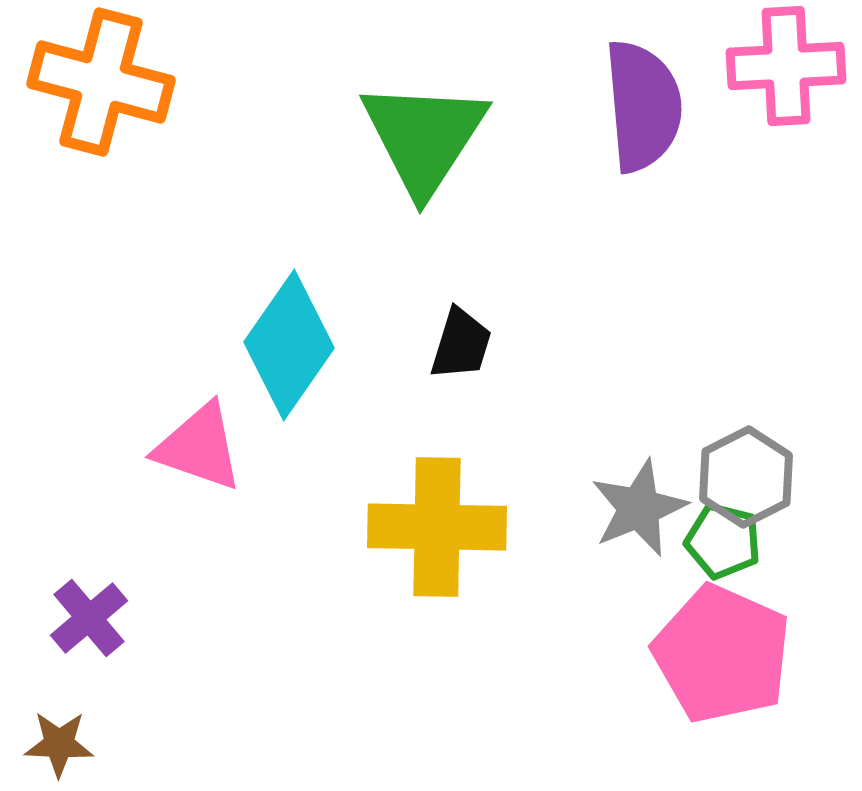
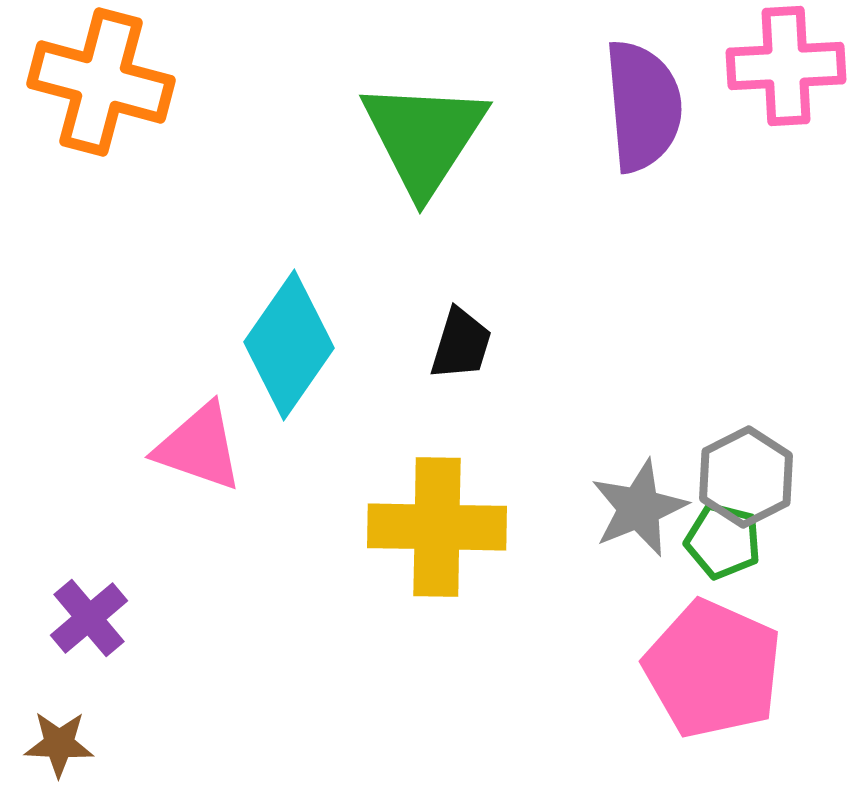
pink pentagon: moved 9 px left, 15 px down
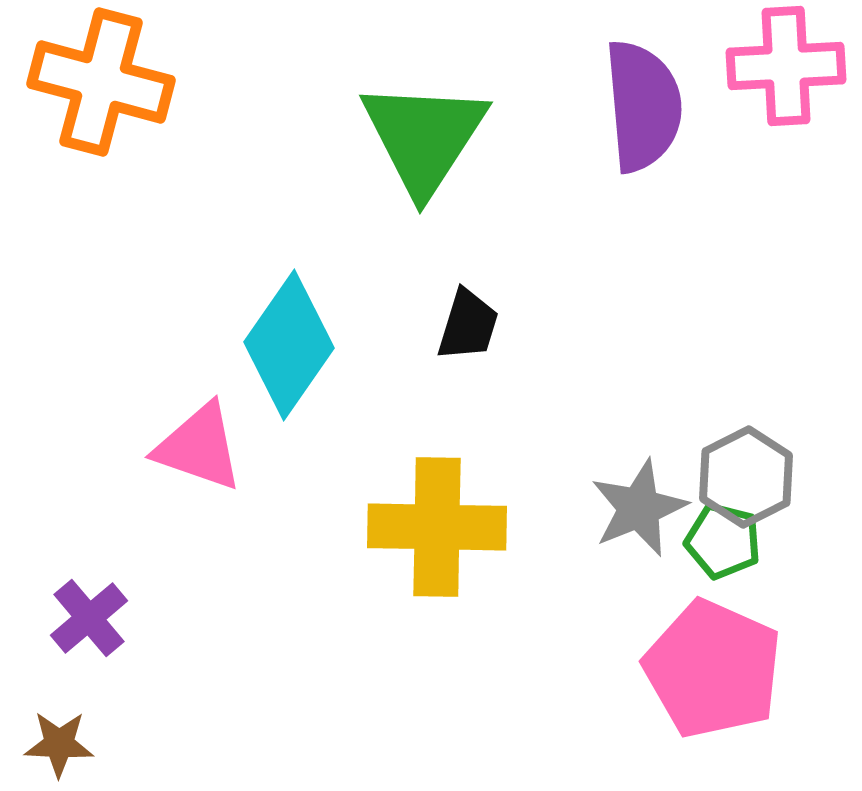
black trapezoid: moved 7 px right, 19 px up
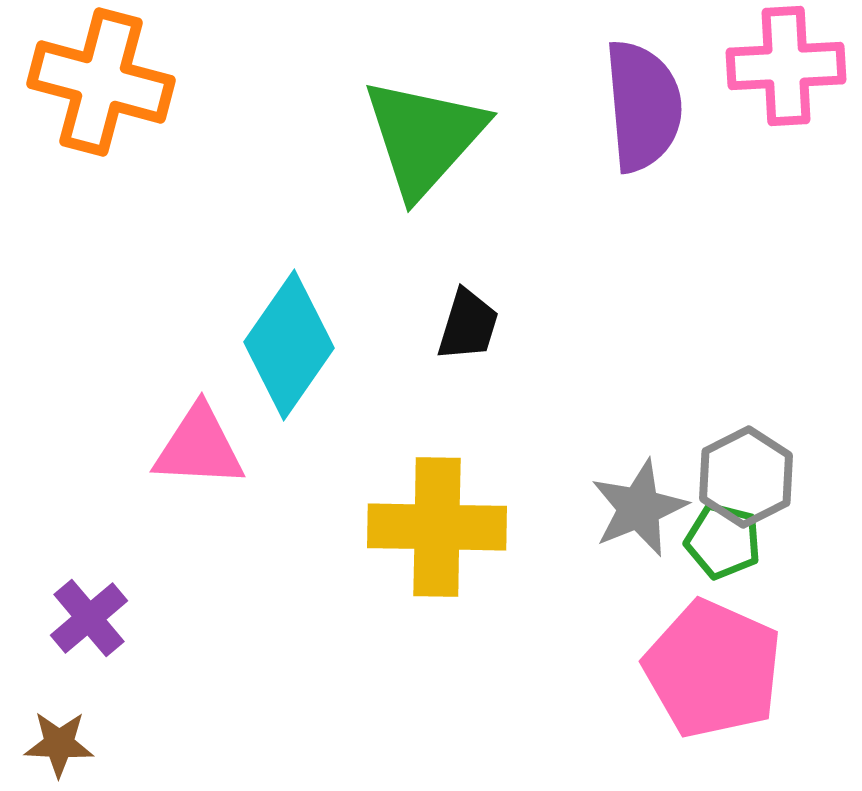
green triangle: rotated 9 degrees clockwise
pink triangle: rotated 16 degrees counterclockwise
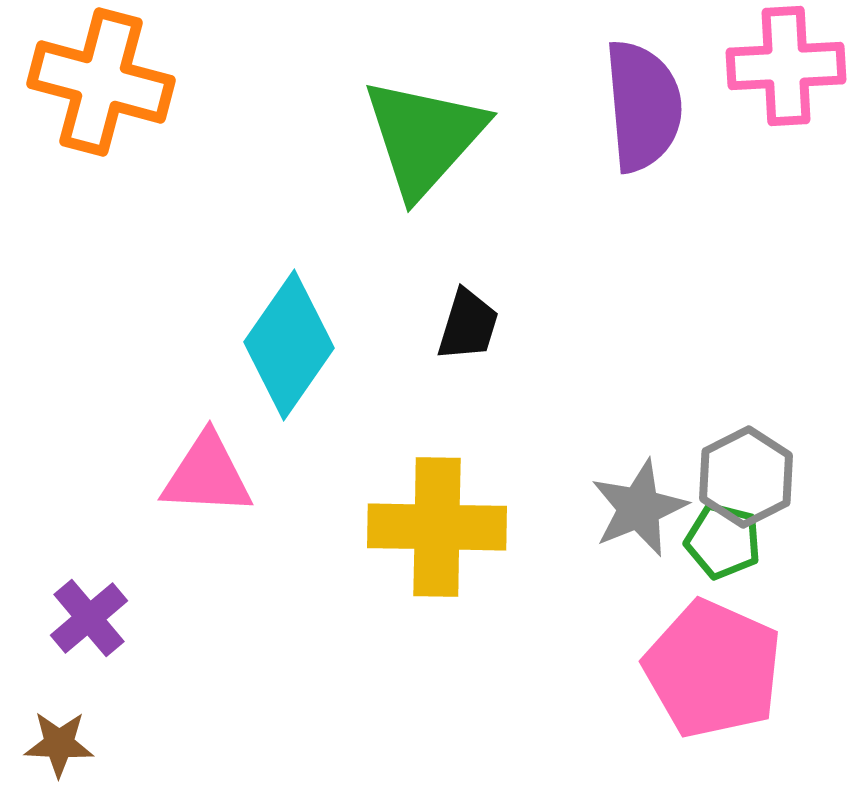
pink triangle: moved 8 px right, 28 px down
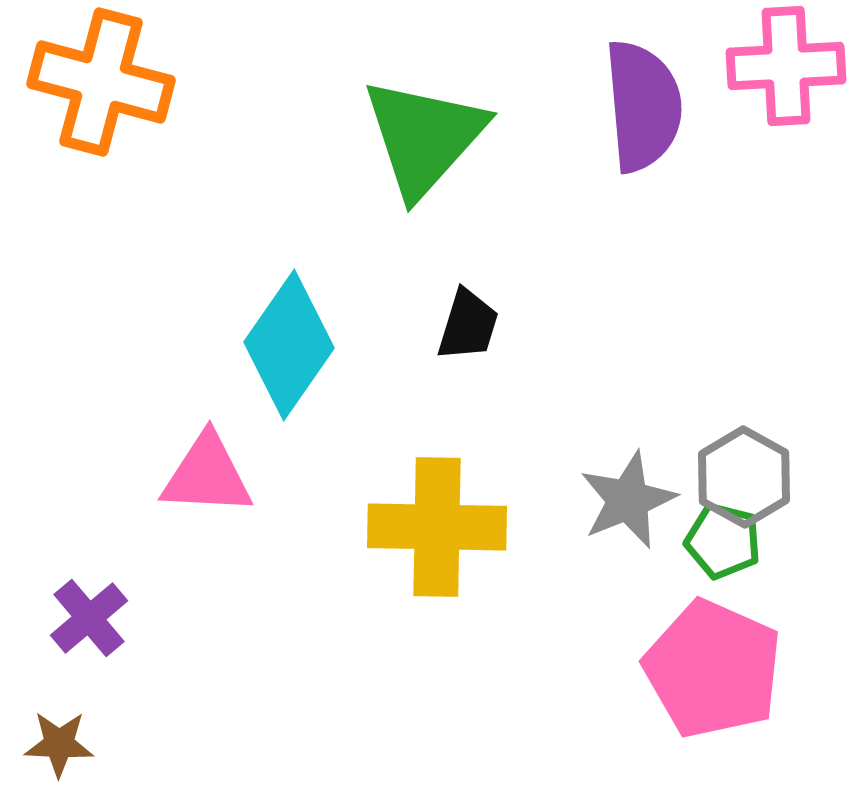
gray hexagon: moved 2 px left; rotated 4 degrees counterclockwise
gray star: moved 11 px left, 8 px up
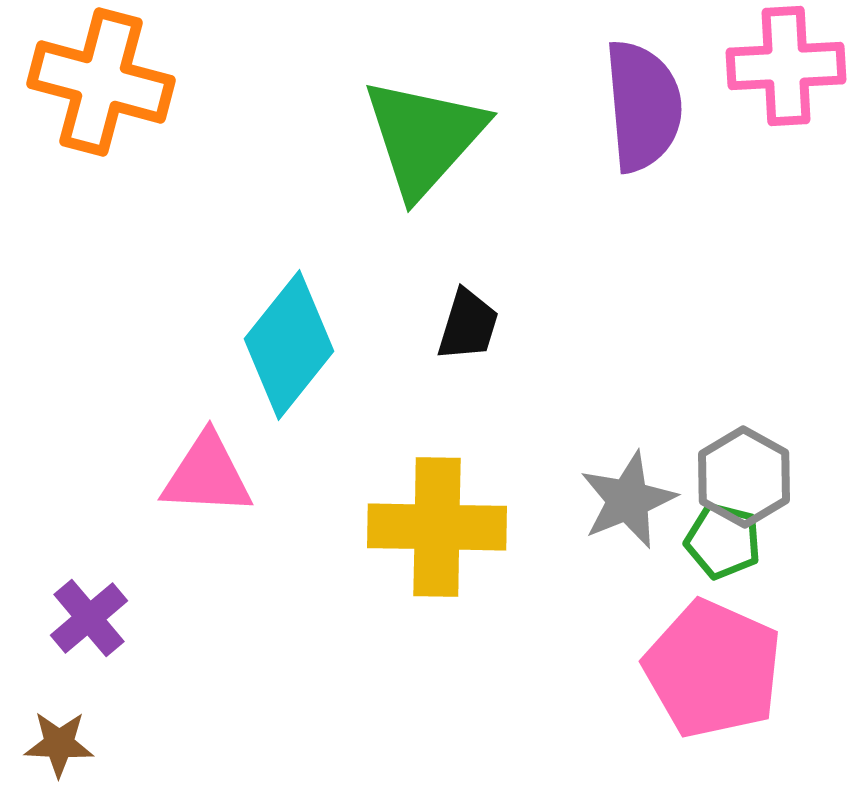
cyan diamond: rotated 4 degrees clockwise
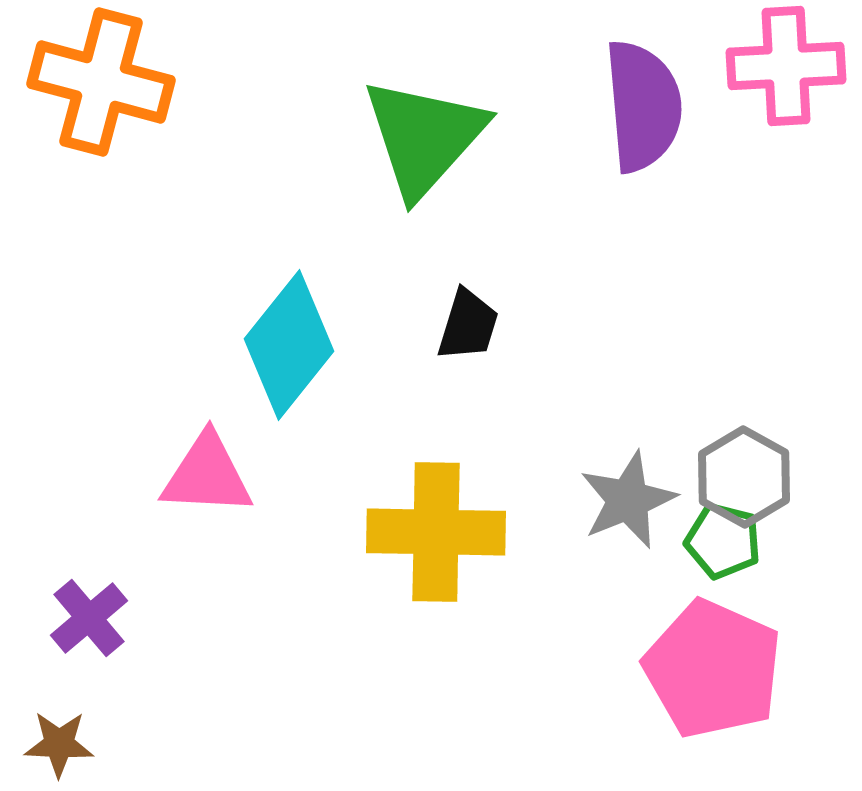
yellow cross: moved 1 px left, 5 px down
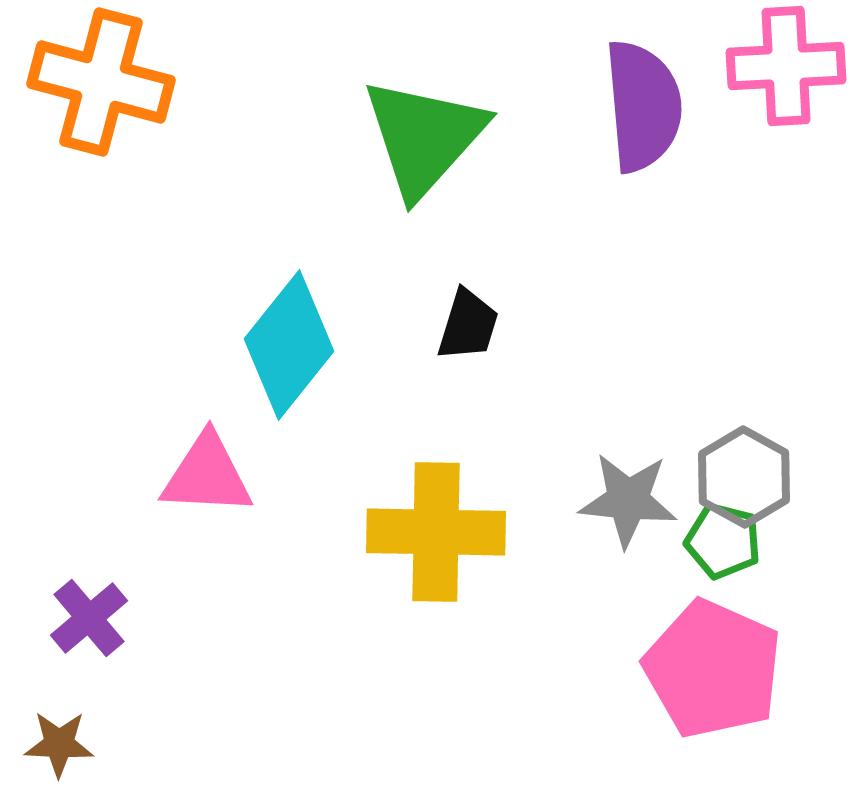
gray star: rotated 28 degrees clockwise
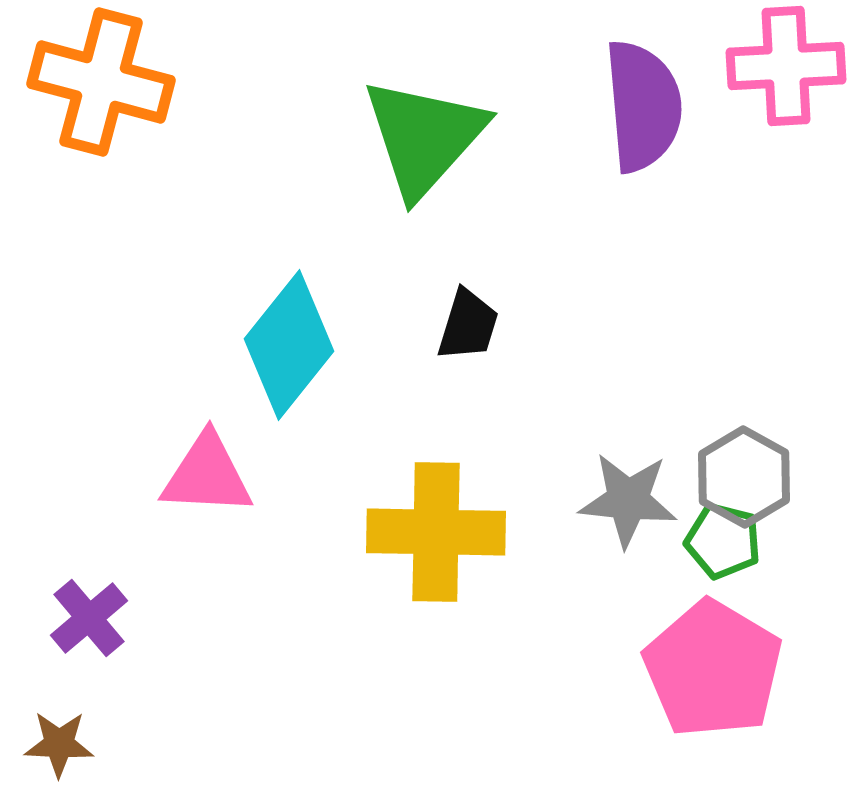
pink pentagon: rotated 7 degrees clockwise
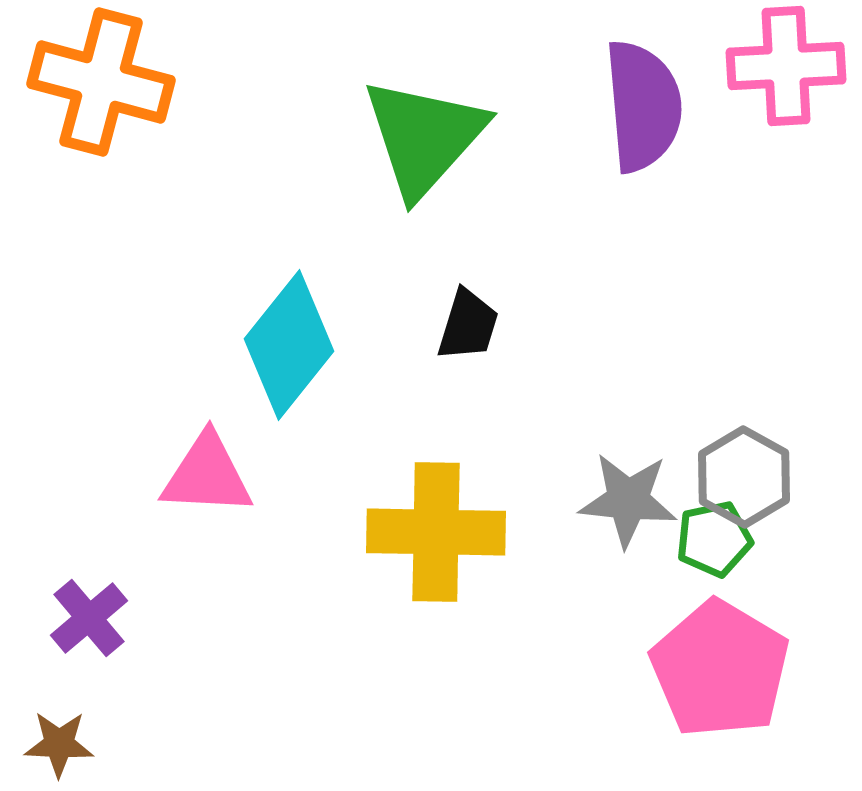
green pentagon: moved 9 px left, 2 px up; rotated 26 degrees counterclockwise
pink pentagon: moved 7 px right
